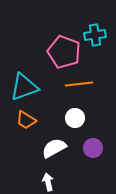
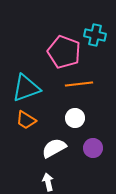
cyan cross: rotated 20 degrees clockwise
cyan triangle: moved 2 px right, 1 px down
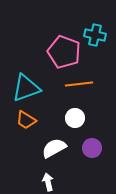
purple circle: moved 1 px left
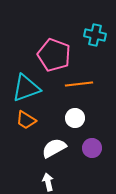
pink pentagon: moved 10 px left, 3 px down
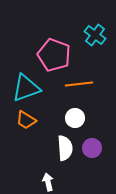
cyan cross: rotated 25 degrees clockwise
white semicircle: moved 11 px right; rotated 115 degrees clockwise
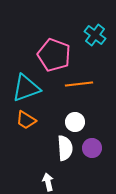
white circle: moved 4 px down
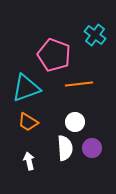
orange trapezoid: moved 2 px right, 2 px down
white arrow: moved 19 px left, 21 px up
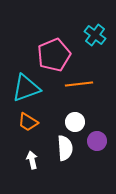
pink pentagon: rotated 28 degrees clockwise
purple circle: moved 5 px right, 7 px up
white arrow: moved 3 px right, 1 px up
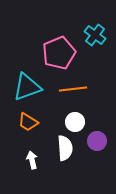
pink pentagon: moved 5 px right, 2 px up
orange line: moved 6 px left, 5 px down
cyan triangle: moved 1 px right, 1 px up
